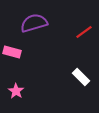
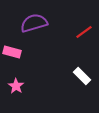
white rectangle: moved 1 px right, 1 px up
pink star: moved 5 px up
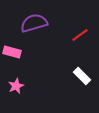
red line: moved 4 px left, 3 px down
pink star: rotated 14 degrees clockwise
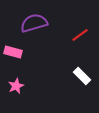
pink rectangle: moved 1 px right
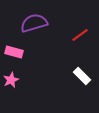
pink rectangle: moved 1 px right
pink star: moved 5 px left, 6 px up
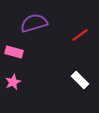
white rectangle: moved 2 px left, 4 px down
pink star: moved 2 px right, 2 px down
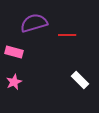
red line: moved 13 px left; rotated 36 degrees clockwise
pink star: moved 1 px right
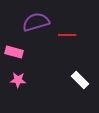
purple semicircle: moved 2 px right, 1 px up
pink star: moved 4 px right, 2 px up; rotated 28 degrees clockwise
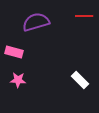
red line: moved 17 px right, 19 px up
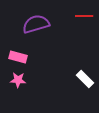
purple semicircle: moved 2 px down
pink rectangle: moved 4 px right, 5 px down
white rectangle: moved 5 px right, 1 px up
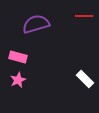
pink star: rotated 28 degrees counterclockwise
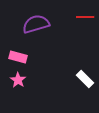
red line: moved 1 px right, 1 px down
pink star: rotated 14 degrees counterclockwise
